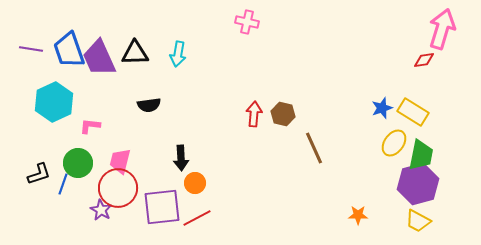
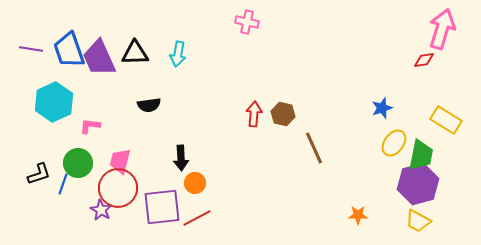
yellow rectangle: moved 33 px right, 8 px down
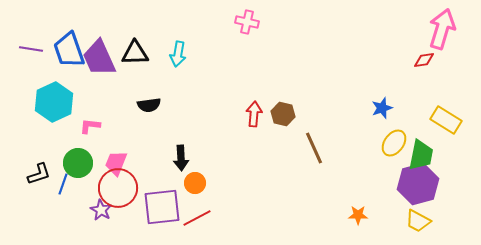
pink trapezoid: moved 4 px left, 2 px down; rotated 8 degrees clockwise
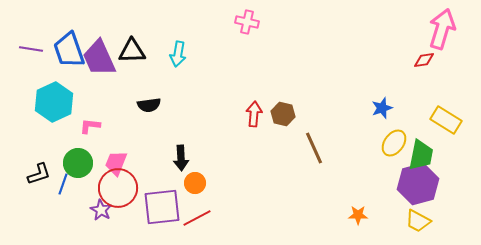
black triangle: moved 3 px left, 2 px up
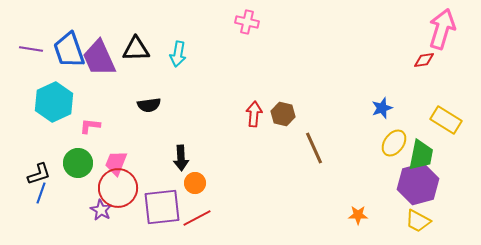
black triangle: moved 4 px right, 2 px up
blue line: moved 22 px left, 9 px down
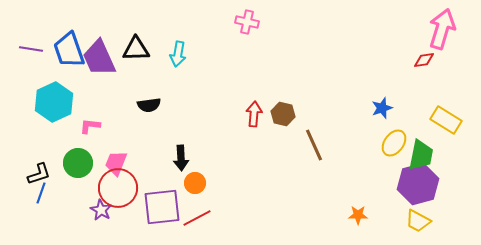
brown line: moved 3 px up
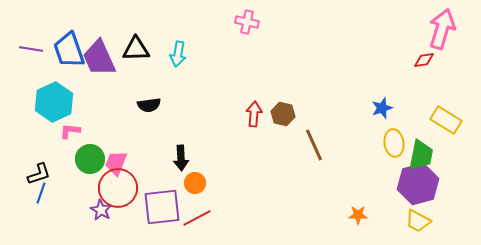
pink L-shape: moved 20 px left, 5 px down
yellow ellipse: rotated 44 degrees counterclockwise
green circle: moved 12 px right, 4 px up
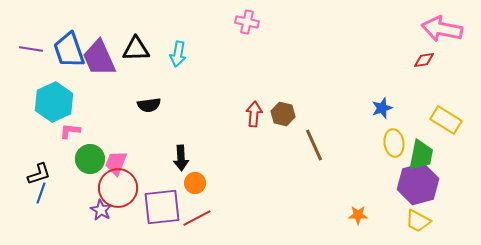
pink arrow: rotated 96 degrees counterclockwise
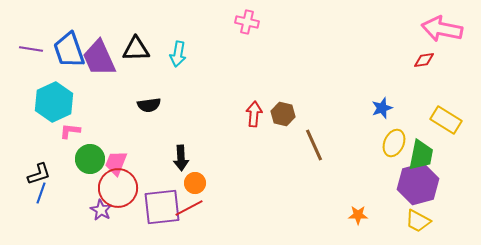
yellow ellipse: rotated 32 degrees clockwise
red line: moved 8 px left, 10 px up
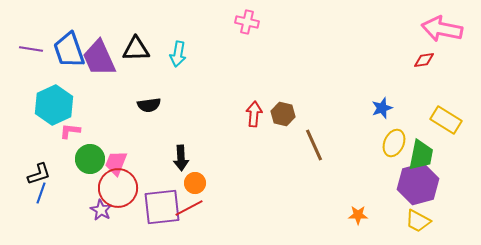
cyan hexagon: moved 3 px down
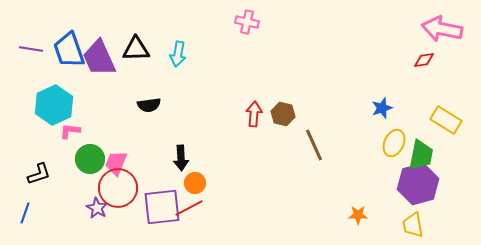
blue line: moved 16 px left, 20 px down
purple star: moved 4 px left, 2 px up
yellow trapezoid: moved 5 px left, 4 px down; rotated 52 degrees clockwise
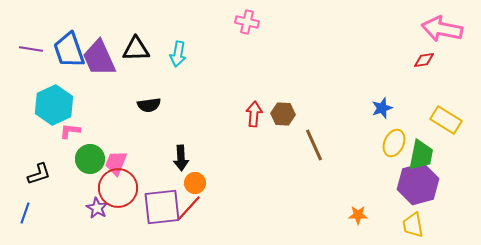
brown hexagon: rotated 10 degrees counterclockwise
red line: rotated 20 degrees counterclockwise
